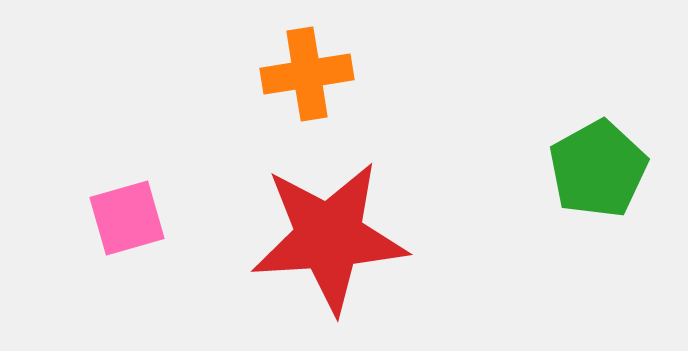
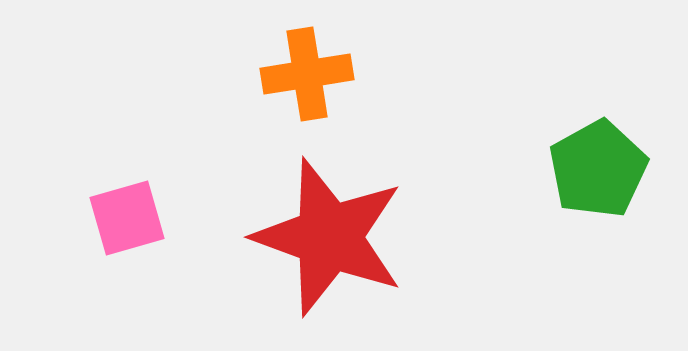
red star: rotated 24 degrees clockwise
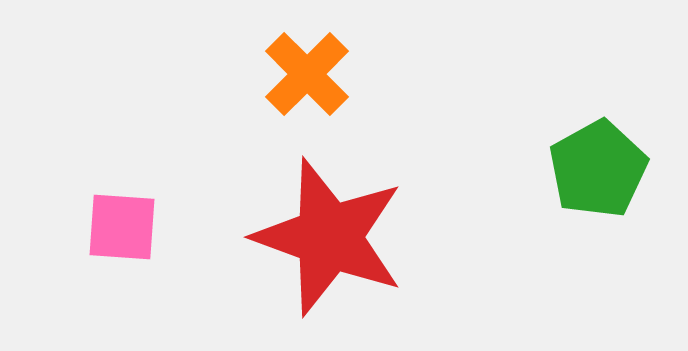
orange cross: rotated 36 degrees counterclockwise
pink square: moved 5 px left, 9 px down; rotated 20 degrees clockwise
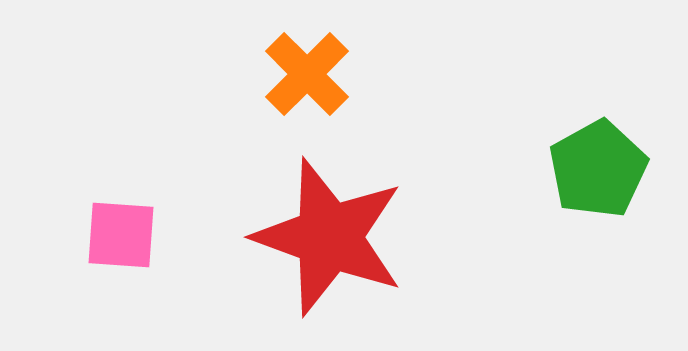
pink square: moved 1 px left, 8 px down
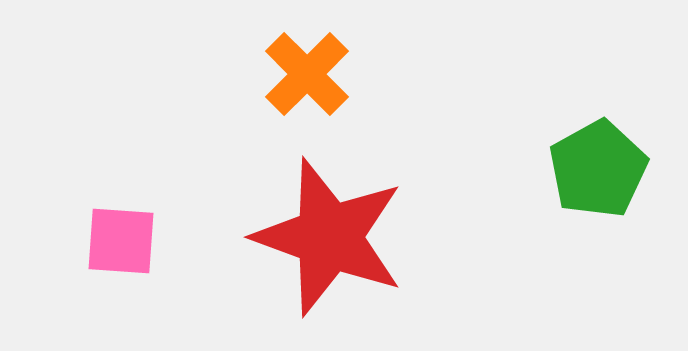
pink square: moved 6 px down
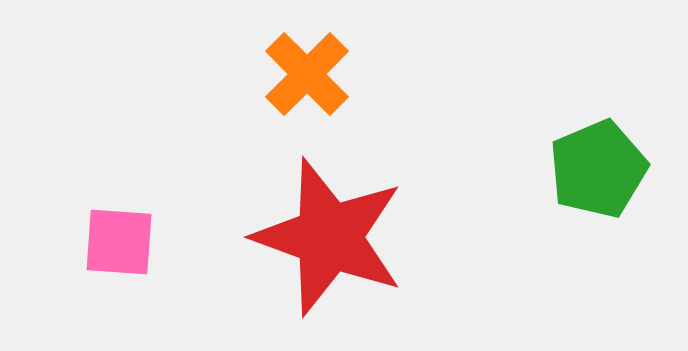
green pentagon: rotated 6 degrees clockwise
pink square: moved 2 px left, 1 px down
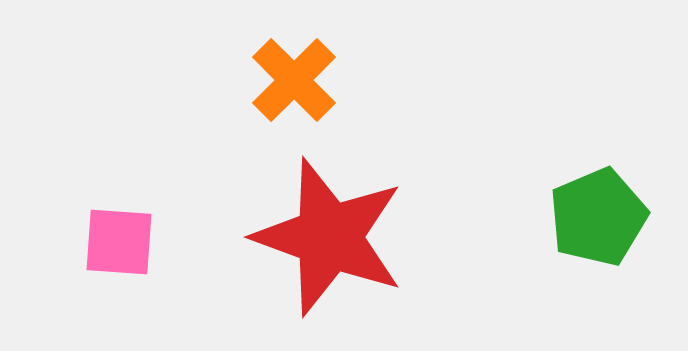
orange cross: moved 13 px left, 6 px down
green pentagon: moved 48 px down
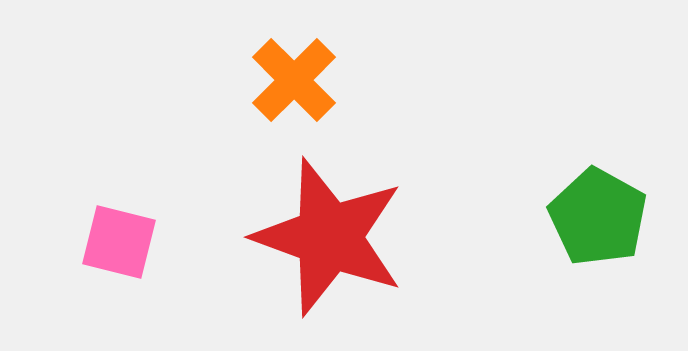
green pentagon: rotated 20 degrees counterclockwise
pink square: rotated 10 degrees clockwise
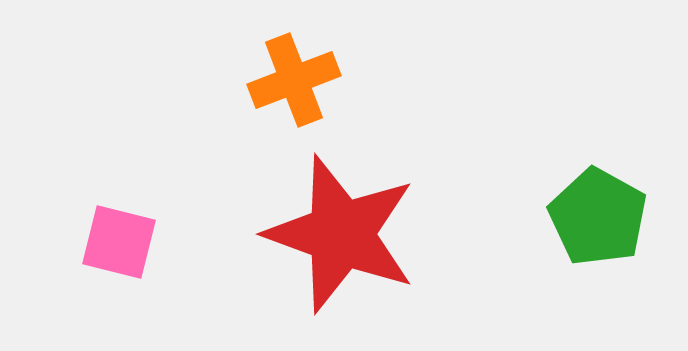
orange cross: rotated 24 degrees clockwise
red star: moved 12 px right, 3 px up
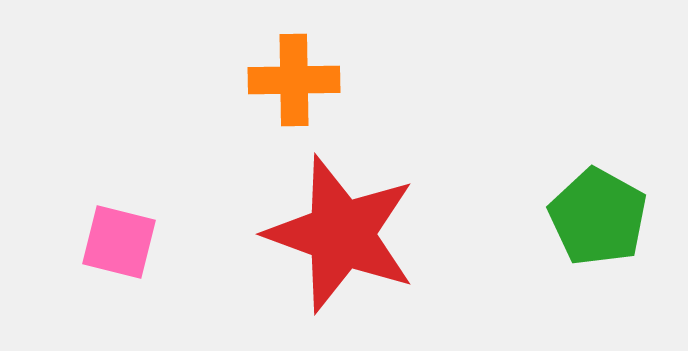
orange cross: rotated 20 degrees clockwise
